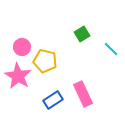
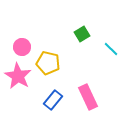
yellow pentagon: moved 3 px right, 2 px down
pink rectangle: moved 5 px right, 3 px down
blue rectangle: rotated 18 degrees counterclockwise
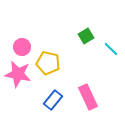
green square: moved 4 px right, 2 px down
pink star: moved 2 px up; rotated 20 degrees counterclockwise
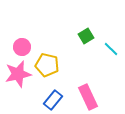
yellow pentagon: moved 1 px left, 2 px down
pink star: rotated 24 degrees counterclockwise
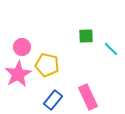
green square: rotated 28 degrees clockwise
pink star: rotated 16 degrees counterclockwise
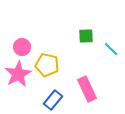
pink rectangle: moved 1 px left, 8 px up
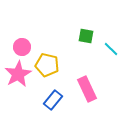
green square: rotated 14 degrees clockwise
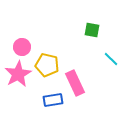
green square: moved 6 px right, 6 px up
cyan line: moved 10 px down
pink rectangle: moved 12 px left, 6 px up
blue rectangle: rotated 42 degrees clockwise
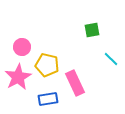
green square: rotated 21 degrees counterclockwise
pink star: moved 3 px down
blue rectangle: moved 5 px left, 1 px up
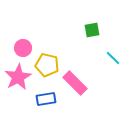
pink circle: moved 1 px right, 1 px down
cyan line: moved 2 px right, 1 px up
pink rectangle: rotated 20 degrees counterclockwise
blue rectangle: moved 2 px left
